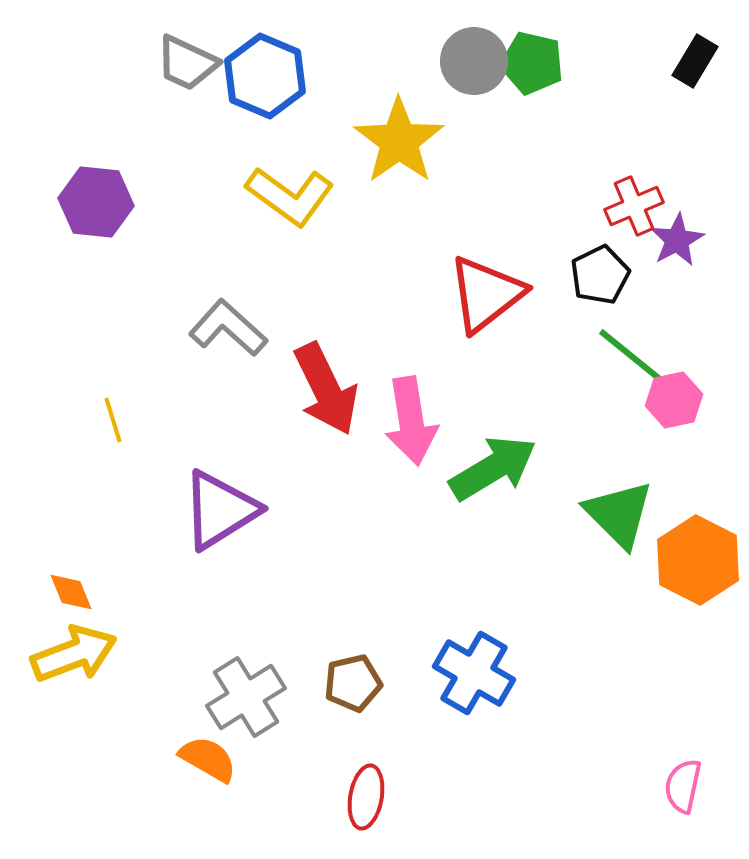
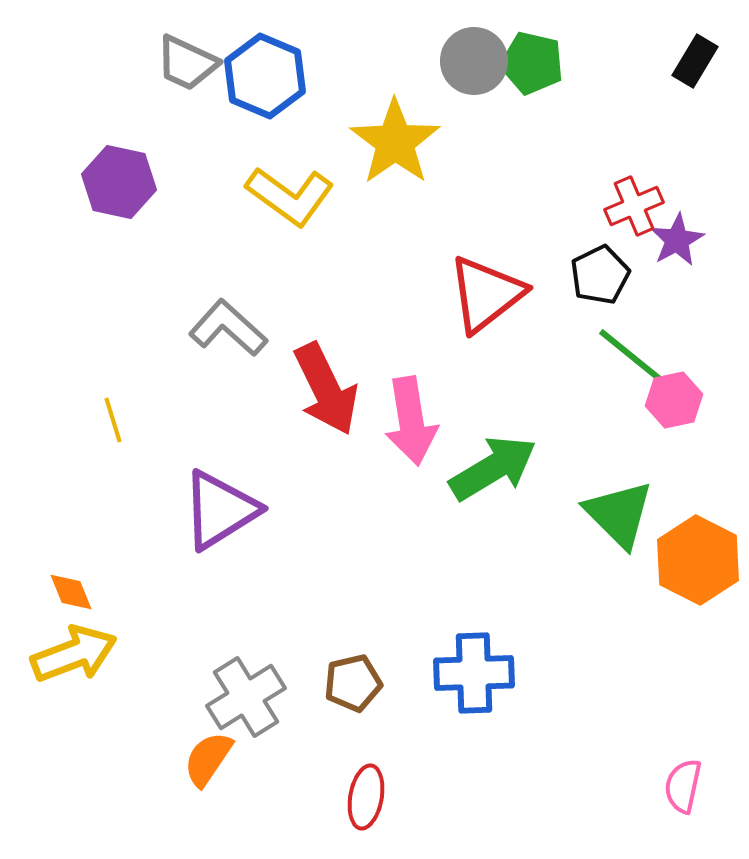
yellow star: moved 4 px left, 1 px down
purple hexagon: moved 23 px right, 20 px up; rotated 6 degrees clockwise
blue cross: rotated 32 degrees counterclockwise
orange semicircle: rotated 86 degrees counterclockwise
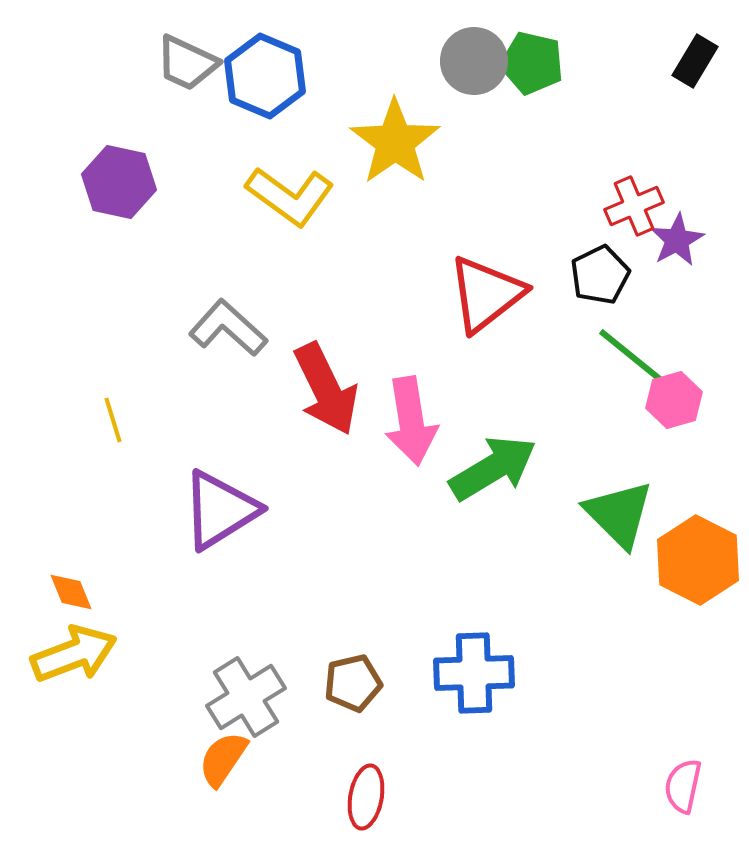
pink hexagon: rotated 4 degrees counterclockwise
orange semicircle: moved 15 px right
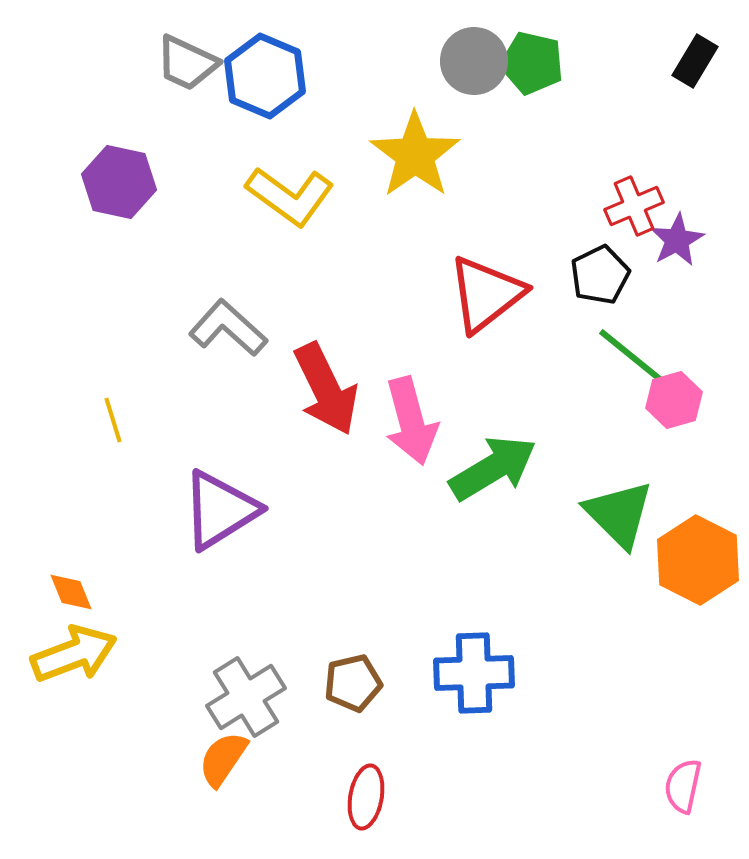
yellow star: moved 20 px right, 13 px down
pink arrow: rotated 6 degrees counterclockwise
